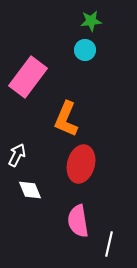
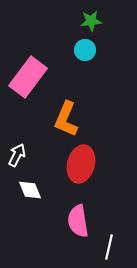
white line: moved 3 px down
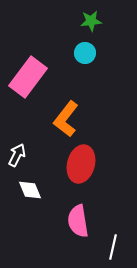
cyan circle: moved 3 px down
orange L-shape: rotated 15 degrees clockwise
white line: moved 4 px right
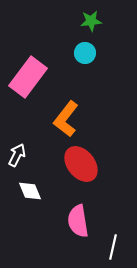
red ellipse: rotated 54 degrees counterclockwise
white diamond: moved 1 px down
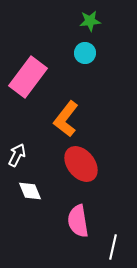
green star: moved 1 px left
